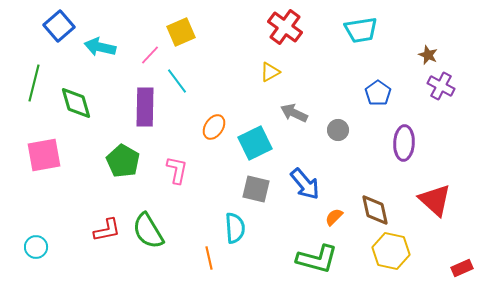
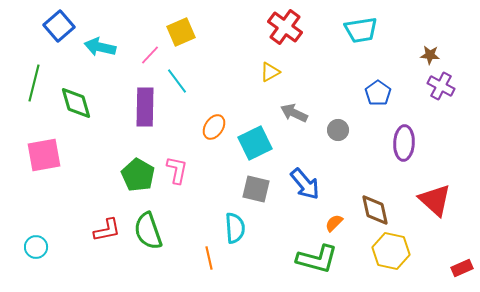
brown star: moved 2 px right; rotated 18 degrees counterclockwise
green pentagon: moved 15 px right, 14 px down
orange semicircle: moved 6 px down
green semicircle: rotated 12 degrees clockwise
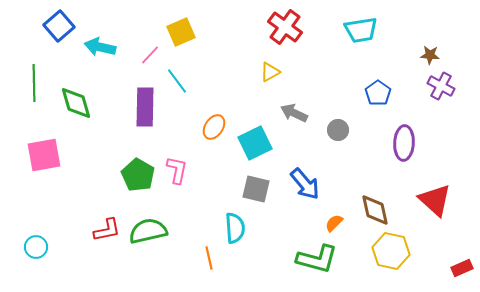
green line: rotated 15 degrees counterclockwise
green semicircle: rotated 96 degrees clockwise
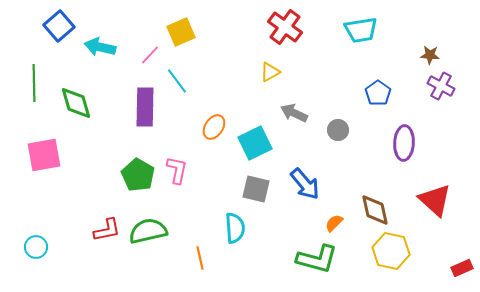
orange line: moved 9 px left
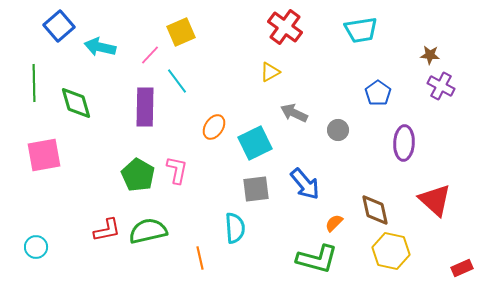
gray square: rotated 20 degrees counterclockwise
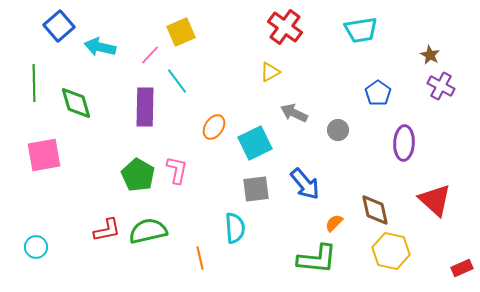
brown star: rotated 24 degrees clockwise
green L-shape: rotated 9 degrees counterclockwise
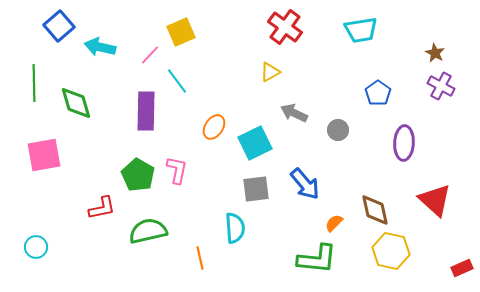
brown star: moved 5 px right, 2 px up
purple rectangle: moved 1 px right, 4 px down
red L-shape: moved 5 px left, 22 px up
